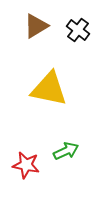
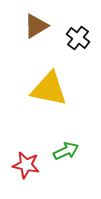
black cross: moved 8 px down
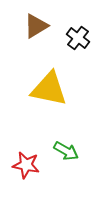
green arrow: rotated 55 degrees clockwise
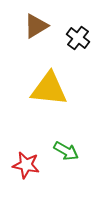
yellow triangle: rotated 6 degrees counterclockwise
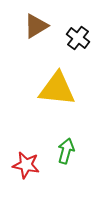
yellow triangle: moved 8 px right
green arrow: rotated 105 degrees counterclockwise
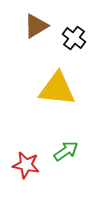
black cross: moved 4 px left
green arrow: rotated 40 degrees clockwise
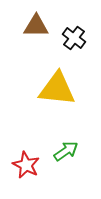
brown triangle: rotated 32 degrees clockwise
red star: rotated 16 degrees clockwise
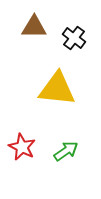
brown triangle: moved 2 px left, 1 px down
red star: moved 4 px left, 18 px up
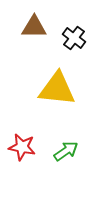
red star: rotated 16 degrees counterclockwise
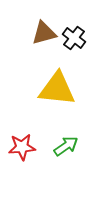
brown triangle: moved 10 px right, 6 px down; rotated 16 degrees counterclockwise
red star: rotated 16 degrees counterclockwise
green arrow: moved 5 px up
